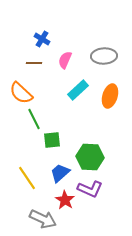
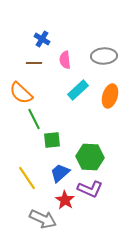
pink semicircle: rotated 30 degrees counterclockwise
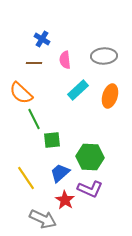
yellow line: moved 1 px left
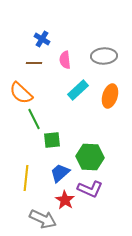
yellow line: rotated 40 degrees clockwise
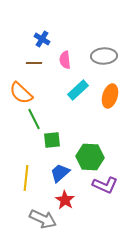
purple L-shape: moved 15 px right, 4 px up
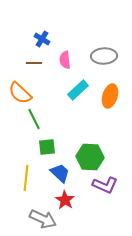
orange semicircle: moved 1 px left
green square: moved 5 px left, 7 px down
blue trapezoid: rotated 85 degrees clockwise
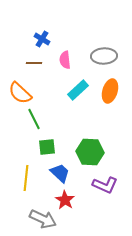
orange ellipse: moved 5 px up
green hexagon: moved 5 px up
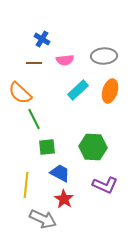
pink semicircle: rotated 90 degrees counterclockwise
green hexagon: moved 3 px right, 5 px up
blue trapezoid: rotated 15 degrees counterclockwise
yellow line: moved 7 px down
red star: moved 1 px left, 1 px up
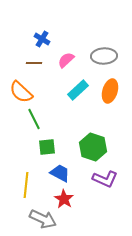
pink semicircle: moved 1 px right; rotated 144 degrees clockwise
orange semicircle: moved 1 px right, 1 px up
green hexagon: rotated 16 degrees clockwise
purple L-shape: moved 6 px up
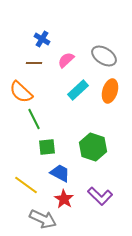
gray ellipse: rotated 35 degrees clockwise
purple L-shape: moved 5 px left, 17 px down; rotated 20 degrees clockwise
yellow line: rotated 60 degrees counterclockwise
